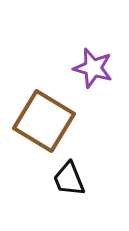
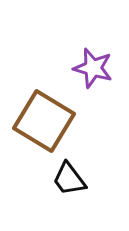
black trapezoid: rotated 15 degrees counterclockwise
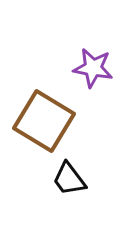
purple star: rotated 6 degrees counterclockwise
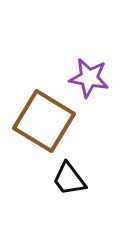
purple star: moved 4 px left, 10 px down
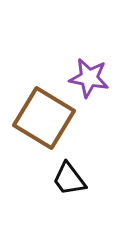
brown square: moved 3 px up
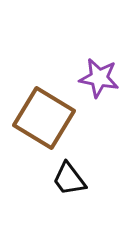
purple star: moved 10 px right
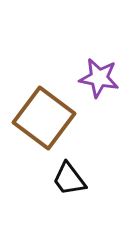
brown square: rotated 6 degrees clockwise
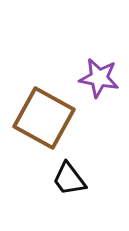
brown square: rotated 8 degrees counterclockwise
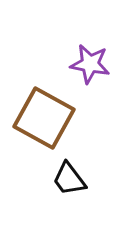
purple star: moved 9 px left, 14 px up
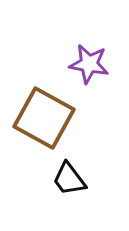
purple star: moved 1 px left
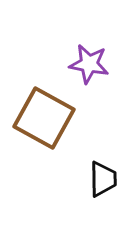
black trapezoid: moved 34 px right; rotated 144 degrees counterclockwise
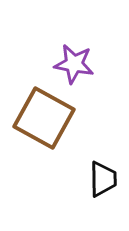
purple star: moved 15 px left
